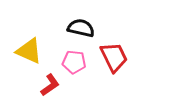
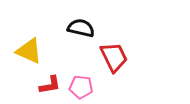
pink pentagon: moved 7 px right, 25 px down
red L-shape: rotated 25 degrees clockwise
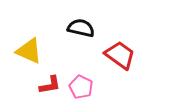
red trapezoid: moved 6 px right, 2 px up; rotated 28 degrees counterclockwise
pink pentagon: rotated 20 degrees clockwise
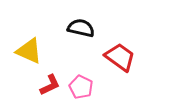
red trapezoid: moved 2 px down
red L-shape: rotated 15 degrees counterclockwise
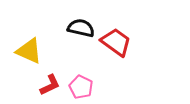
red trapezoid: moved 4 px left, 15 px up
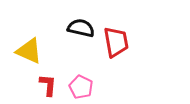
red trapezoid: rotated 44 degrees clockwise
red L-shape: moved 2 px left; rotated 60 degrees counterclockwise
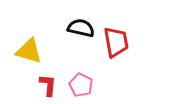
yellow triangle: rotated 8 degrees counterclockwise
pink pentagon: moved 2 px up
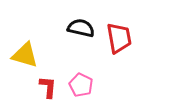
red trapezoid: moved 3 px right, 4 px up
yellow triangle: moved 4 px left, 4 px down
red L-shape: moved 2 px down
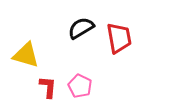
black semicircle: rotated 44 degrees counterclockwise
yellow triangle: moved 1 px right
pink pentagon: moved 1 px left, 1 px down
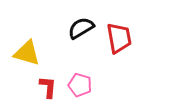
yellow triangle: moved 1 px right, 2 px up
pink pentagon: moved 1 px up; rotated 10 degrees counterclockwise
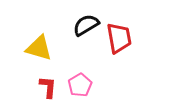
black semicircle: moved 5 px right, 3 px up
yellow triangle: moved 12 px right, 5 px up
pink pentagon: rotated 25 degrees clockwise
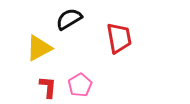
black semicircle: moved 17 px left, 6 px up
yellow triangle: rotated 44 degrees counterclockwise
